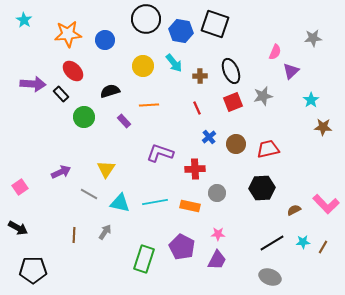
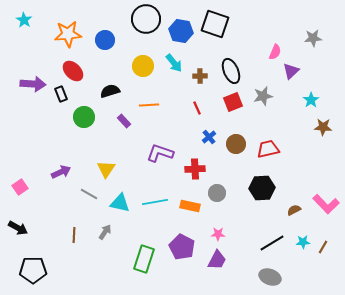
black rectangle at (61, 94): rotated 21 degrees clockwise
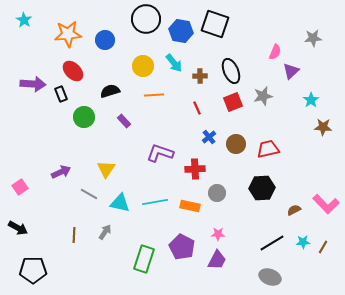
orange line at (149, 105): moved 5 px right, 10 px up
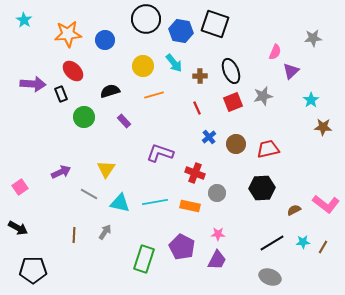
orange line at (154, 95): rotated 12 degrees counterclockwise
red cross at (195, 169): moved 4 px down; rotated 24 degrees clockwise
pink L-shape at (326, 204): rotated 8 degrees counterclockwise
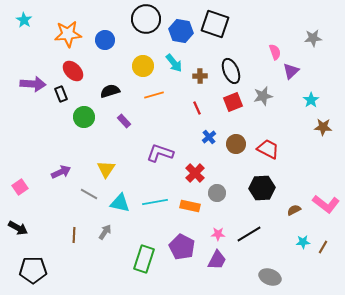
pink semicircle at (275, 52): rotated 42 degrees counterclockwise
red trapezoid at (268, 149): rotated 40 degrees clockwise
red cross at (195, 173): rotated 24 degrees clockwise
black line at (272, 243): moved 23 px left, 9 px up
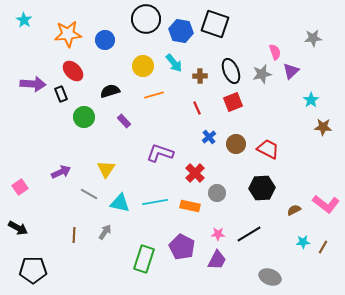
gray star at (263, 96): moved 1 px left, 22 px up
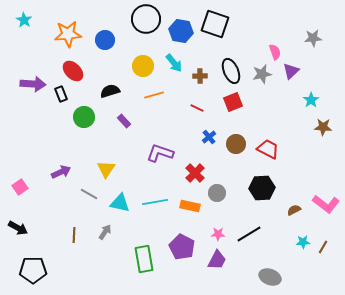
red line at (197, 108): rotated 40 degrees counterclockwise
green rectangle at (144, 259): rotated 28 degrees counterclockwise
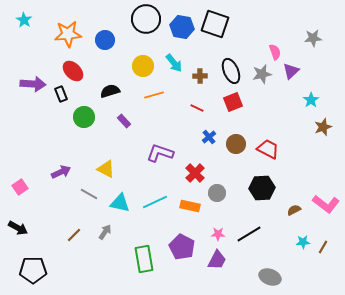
blue hexagon at (181, 31): moved 1 px right, 4 px up
brown star at (323, 127): rotated 24 degrees counterclockwise
yellow triangle at (106, 169): rotated 36 degrees counterclockwise
cyan line at (155, 202): rotated 15 degrees counterclockwise
brown line at (74, 235): rotated 42 degrees clockwise
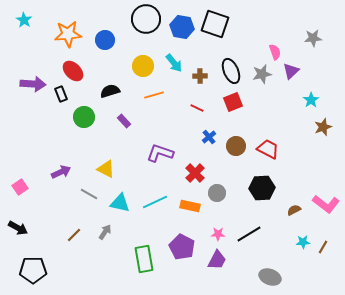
brown circle at (236, 144): moved 2 px down
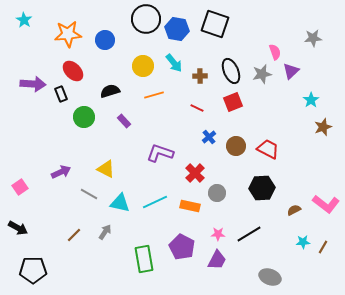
blue hexagon at (182, 27): moved 5 px left, 2 px down
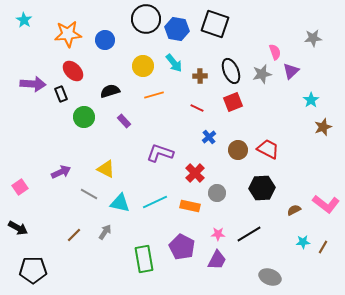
brown circle at (236, 146): moved 2 px right, 4 px down
